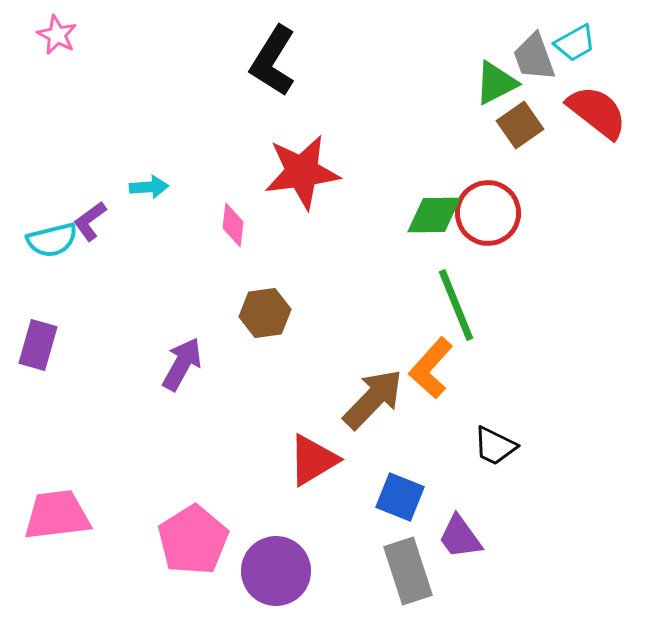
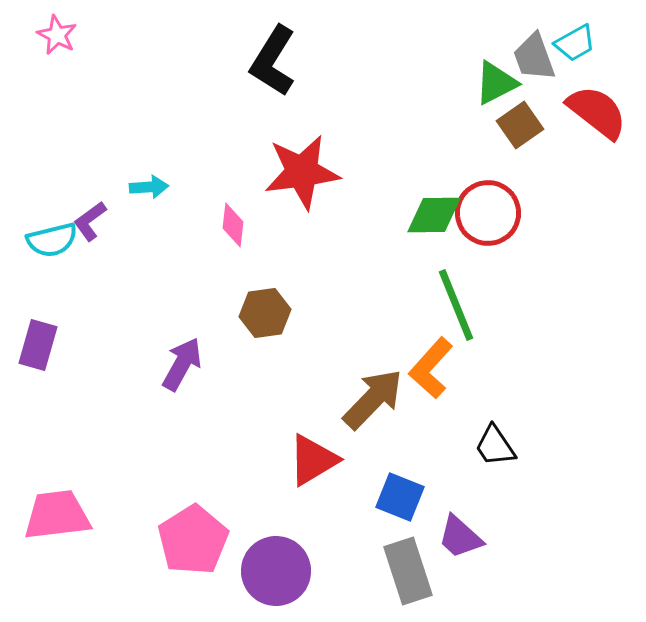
black trapezoid: rotated 30 degrees clockwise
purple trapezoid: rotated 12 degrees counterclockwise
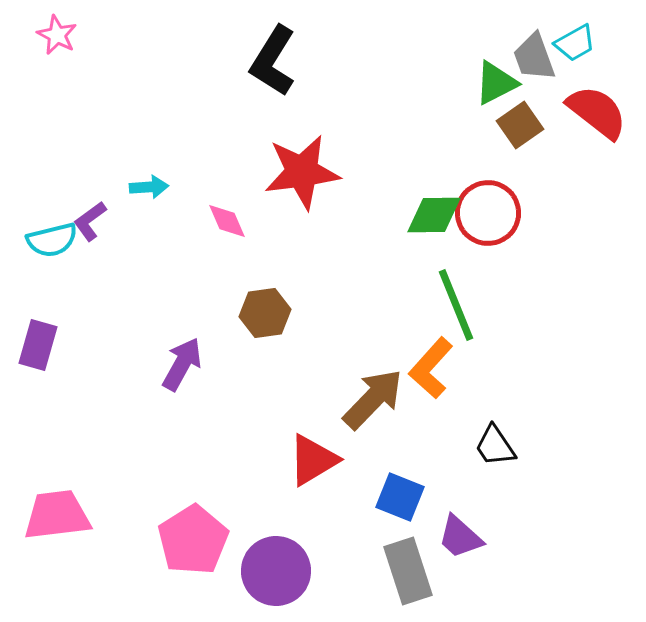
pink diamond: moved 6 px left, 4 px up; rotated 30 degrees counterclockwise
